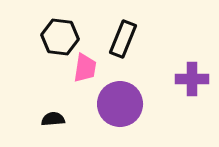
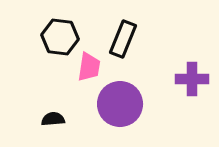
pink trapezoid: moved 4 px right, 1 px up
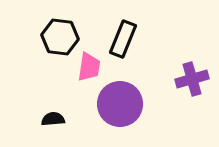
purple cross: rotated 16 degrees counterclockwise
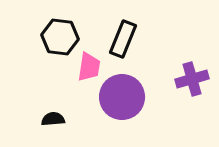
purple circle: moved 2 px right, 7 px up
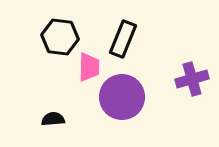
pink trapezoid: rotated 8 degrees counterclockwise
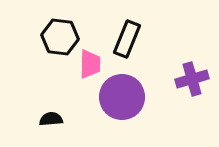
black rectangle: moved 4 px right
pink trapezoid: moved 1 px right, 3 px up
black semicircle: moved 2 px left
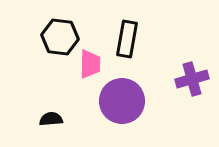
black rectangle: rotated 12 degrees counterclockwise
purple circle: moved 4 px down
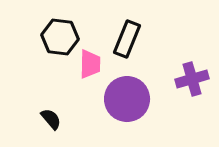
black rectangle: rotated 12 degrees clockwise
purple circle: moved 5 px right, 2 px up
black semicircle: rotated 55 degrees clockwise
